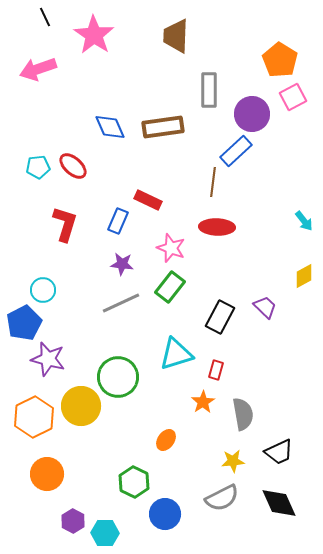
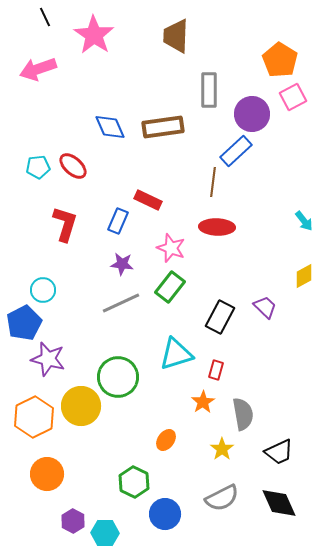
yellow star at (233, 461): moved 11 px left, 12 px up; rotated 30 degrees counterclockwise
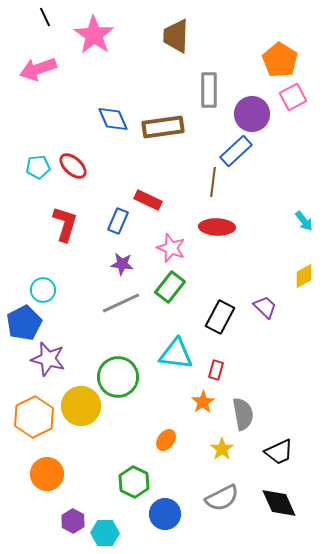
blue diamond at (110, 127): moved 3 px right, 8 px up
cyan triangle at (176, 354): rotated 24 degrees clockwise
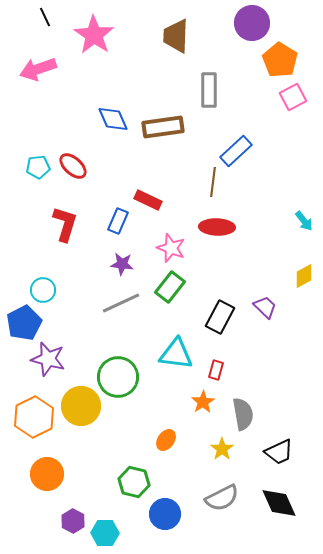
purple circle at (252, 114): moved 91 px up
green hexagon at (134, 482): rotated 12 degrees counterclockwise
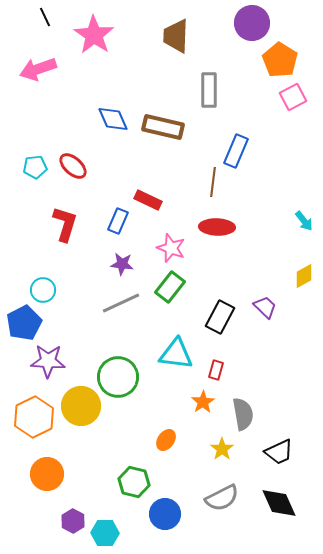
brown rectangle at (163, 127): rotated 21 degrees clockwise
blue rectangle at (236, 151): rotated 24 degrees counterclockwise
cyan pentagon at (38, 167): moved 3 px left
purple star at (48, 359): moved 2 px down; rotated 12 degrees counterclockwise
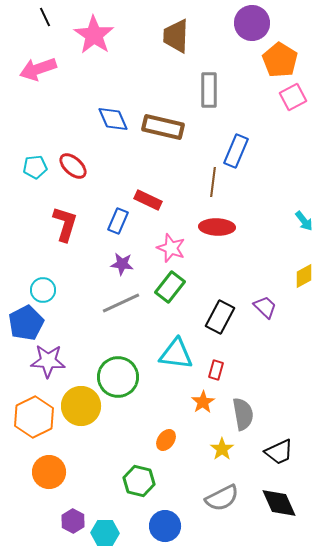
blue pentagon at (24, 323): moved 2 px right
orange circle at (47, 474): moved 2 px right, 2 px up
green hexagon at (134, 482): moved 5 px right, 1 px up
blue circle at (165, 514): moved 12 px down
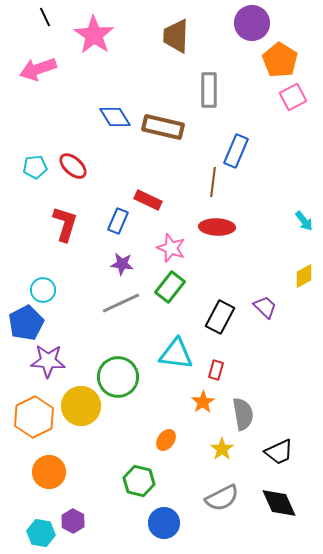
blue diamond at (113, 119): moved 2 px right, 2 px up; rotated 8 degrees counterclockwise
blue circle at (165, 526): moved 1 px left, 3 px up
cyan hexagon at (105, 533): moved 64 px left; rotated 8 degrees clockwise
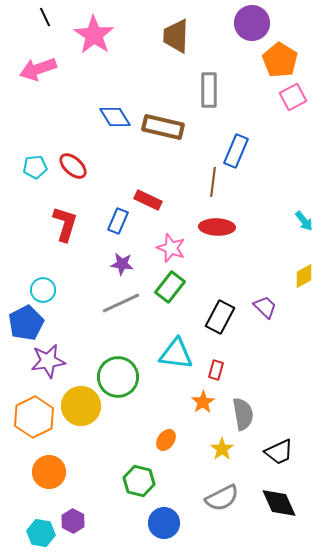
purple star at (48, 361): rotated 12 degrees counterclockwise
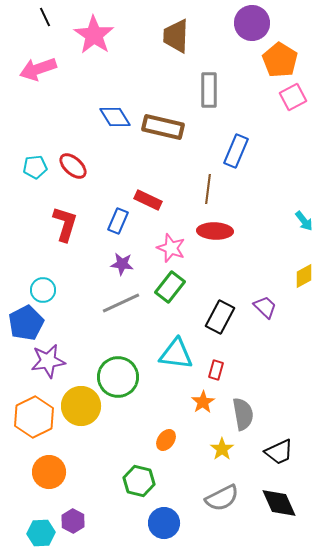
brown line at (213, 182): moved 5 px left, 7 px down
red ellipse at (217, 227): moved 2 px left, 4 px down
cyan hexagon at (41, 533): rotated 12 degrees counterclockwise
